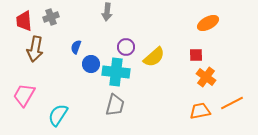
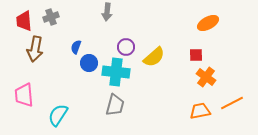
blue circle: moved 2 px left, 1 px up
pink trapezoid: rotated 35 degrees counterclockwise
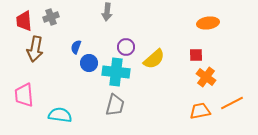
orange ellipse: rotated 20 degrees clockwise
yellow semicircle: moved 2 px down
cyan semicircle: moved 2 px right; rotated 65 degrees clockwise
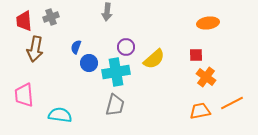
cyan cross: rotated 16 degrees counterclockwise
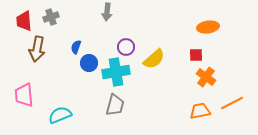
orange ellipse: moved 4 px down
brown arrow: moved 2 px right
cyan semicircle: rotated 30 degrees counterclockwise
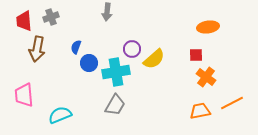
purple circle: moved 6 px right, 2 px down
gray trapezoid: rotated 15 degrees clockwise
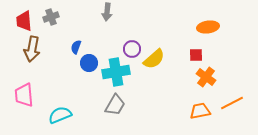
brown arrow: moved 5 px left
